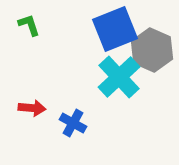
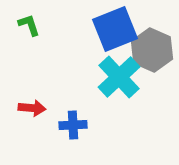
blue cross: moved 2 px down; rotated 32 degrees counterclockwise
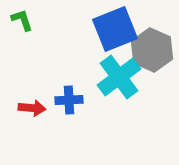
green L-shape: moved 7 px left, 5 px up
cyan cross: rotated 6 degrees clockwise
blue cross: moved 4 px left, 25 px up
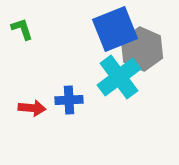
green L-shape: moved 9 px down
gray hexagon: moved 10 px left, 1 px up
